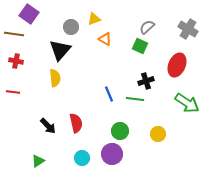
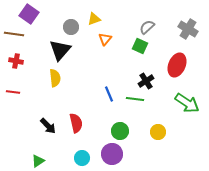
orange triangle: rotated 40 degrees clockwise
black cross: rotated 14 degrees counterclockwise
yellow circle: moved 2 px up
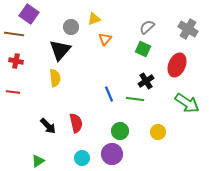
green square: moved 3 px right, 3 px down
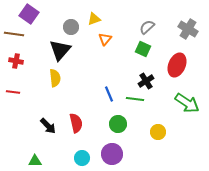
green circle: moved 2 px left, 7 px up
green triangle: moved 3 px left; rotated 32 degrees clockwise
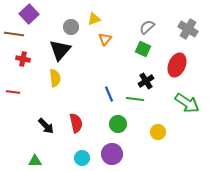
purple square: rotated 12 degrees clockwise
red cross: moved 7 px right, 2 px up
black arrow: moved 2 px left
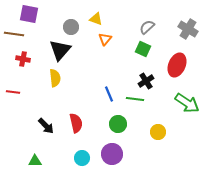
purple square: rotated 36 degrees counterclockwise
yellow triangle: moved 2 px right; rotated 40 degrees clockwise
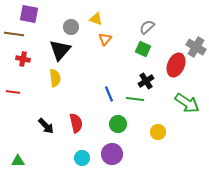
gray cross: moved 8 px right, 18 px down
red ellipse: moved 1 px left
green triangle: moved 17 px left
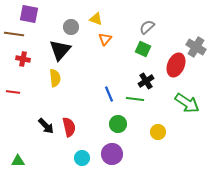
red semicircle: moved 7 px left, 4 px down
